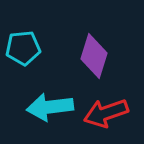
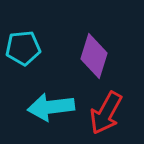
cyan arrow: moved 1 px right
red arrow: rotated 42 degrees counterclockwise
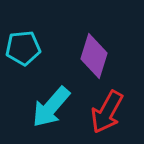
cyan arrow: rotated 42 degrees counterclockwise
red arrow: moved 1 px right, 1 px up
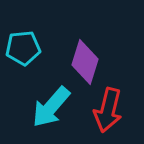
purple diamond: moved 9 px left, 6 px down
red arrow: moved 1 px right, 2 px up; rotated 15 degrees counterclockwise
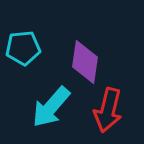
purple diamond: rotated 9 degrees counterclockwise
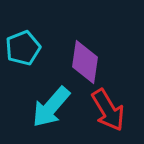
cyan pentagon: rotated 16 degrees counterclockwise
red arrow: rotated 45 degrees counterclockwise
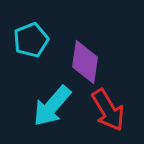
cyan pentagon: moved 8 px right, 8 px up
cyan arrow: moved 1 px right, 1 px up
